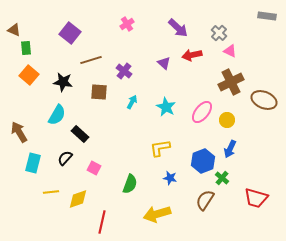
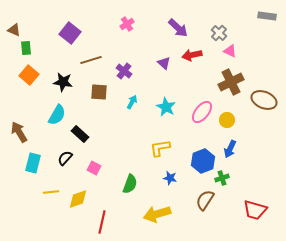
green cross: rotated 32 degrees clockwise
red trapezoid: moved 1 px left, 12 px down
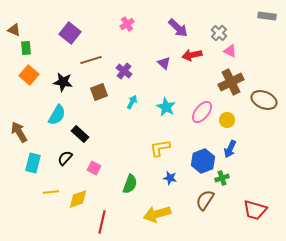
brown square: rotated 24 degrees counterclockwise
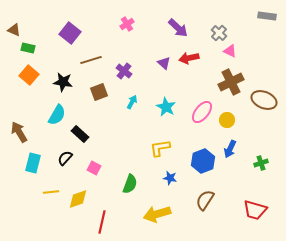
green rectangle: moved 2 px right; rotated 72 degrees counterclockwise
red arrow: moved 3 px left, 3 px down
green cross: moved 39 px right, 15 px up
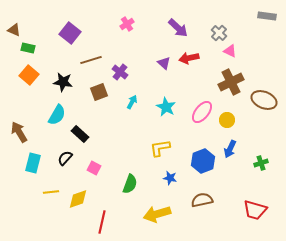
purple cross: moved 4 px left, 1 px down
brown semicircle: moved 3 px left; rotated 45 degrees clockwise
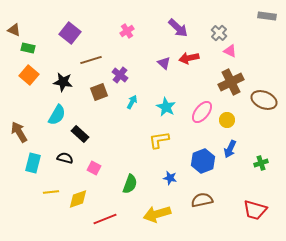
pink cross: moved 7 px down
purple cross: moved 3 px down
yellow L-shape: moved 1 px left, 8 px up
black semicircle: rotated 63 degrees clockwise
red line: moved 3 px right, 3 px up; rotated 55 degrees clockwise
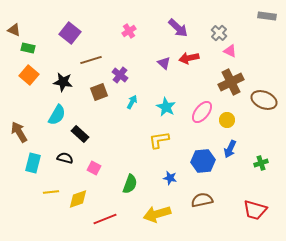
pink cross: moved 2 px right
blue hexagon: rotated 15 degrees clockwise
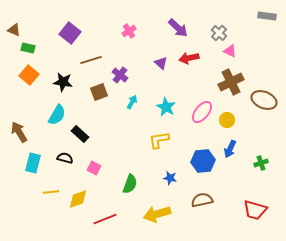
purple triangle: moved 3 px left
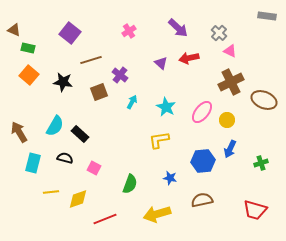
cyan semicircle: moved 2 px left, 11 px down
